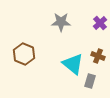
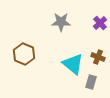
brown cross: moved 1 px down
gray rectangle: moved 1 px right, 1 px down
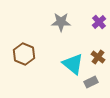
purple cross: moved 1 px left, 1 px up
brown cross: rotated 16 degrees clockwise
gray rectangle: rotated 48 degrees clockwise
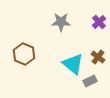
gray rectangle: moved 1 px left, 1 px up
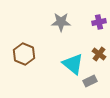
purple cross: rotated 32 degrees clockwise
brown cross: moved 1 px right, 3 px up
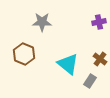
gray star: moved 19 px left
brown cross: moved 1 px right, 5 px down
cyan triangle: moved 5 px left
gray rectangle: rotated 32 degrees counterclockwise
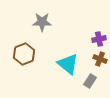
purple cross: moved 17 px down
brown hexagon: rotated 15 degrees clockwise
brown cross: rotated 16 degrees counterclockwise
